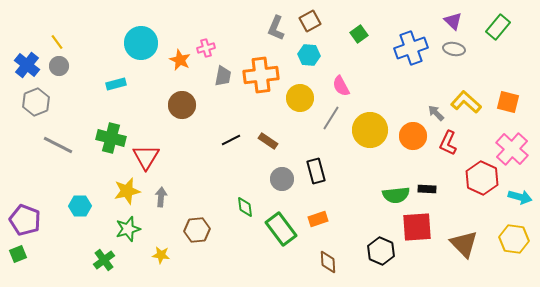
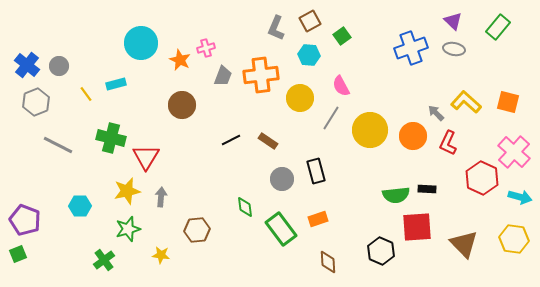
green square at (359, 34): moved 17 px left, 2 px down
yellow line at (57, 42): moved 29 px right, 52 px down
gray trapezoid at (223, 76): rotated 10 degrees clockwise
pink cross at (512, 149): moved 2 px right, 3 px down
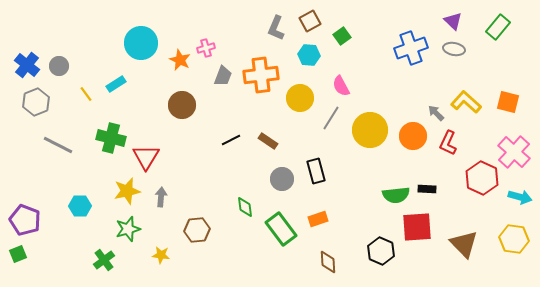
cyan rectangle at (116, 84): rotated 18 degrees counterclockwise
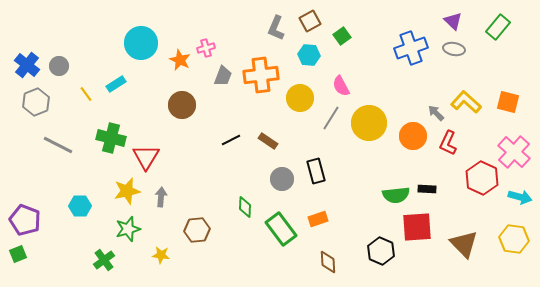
yellow circle at (370, 130): moved 1 px left, 7 px up
green diamond at (245, 207): rotated 10 degrees clockwise
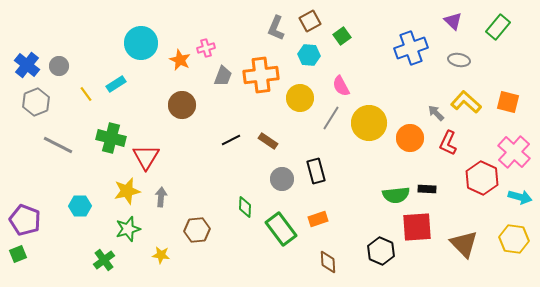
gray ellipse at (454, 49): moved 5 px right, 11 px down
orange circle at (413, 136): moved 3 px left, 2 px down
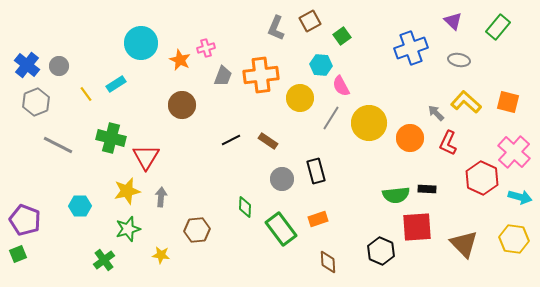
cyan hexagon at (309, 55): moved 12 px right, 10 px down
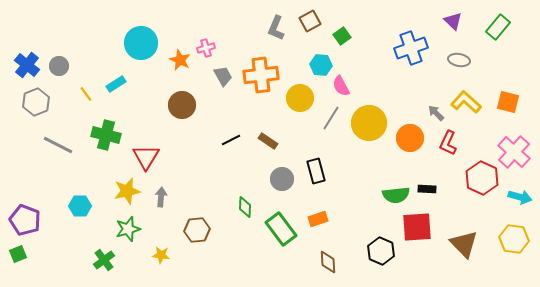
gray trapezoid at (223, 76): rotated 50 degrees counterclockwise
green cross at (111, 138): moved 5 px left, 3 px up
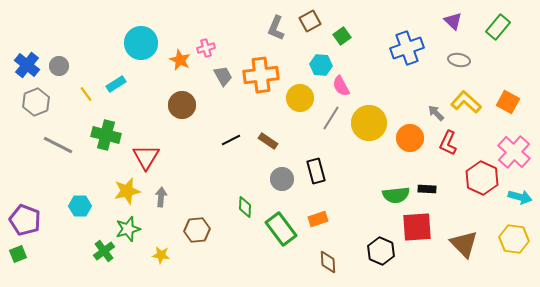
blue cross at (411, 48): moved 4 px left
orange square at (508, 102): rotated 15 degrees clockwise
green cross at (104, 260): moved 9 px up
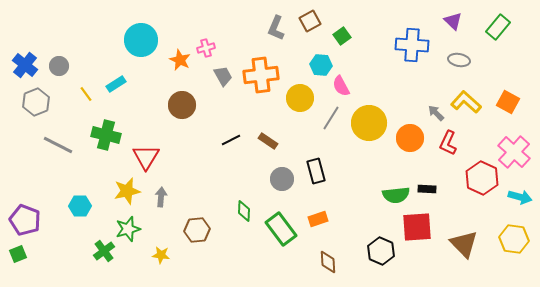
cyan circle at (141, 43): moved 3 px up
blue cross at (407, 48): moved 5 px right, 3 px up; rotated 24 degrees clockwise
blue cross at (27, 65): moved 2 px left
green diamond at (245, 207): moved 1 px left, 4 px down
